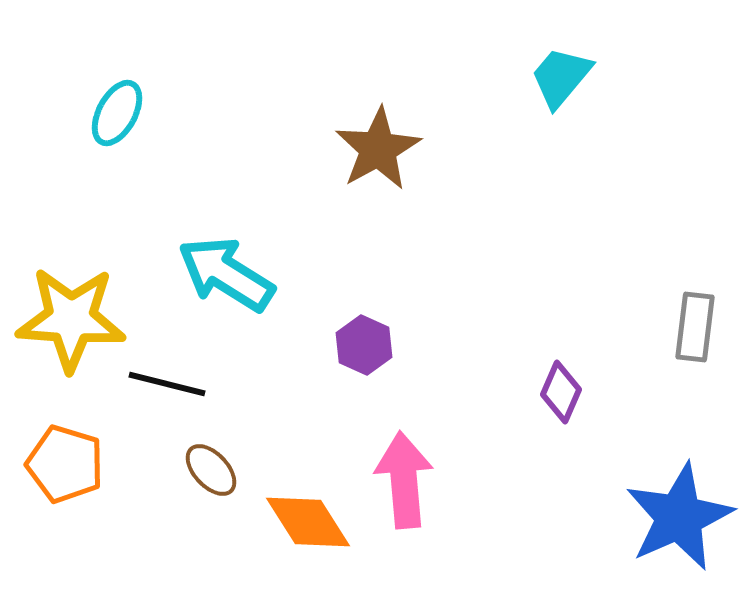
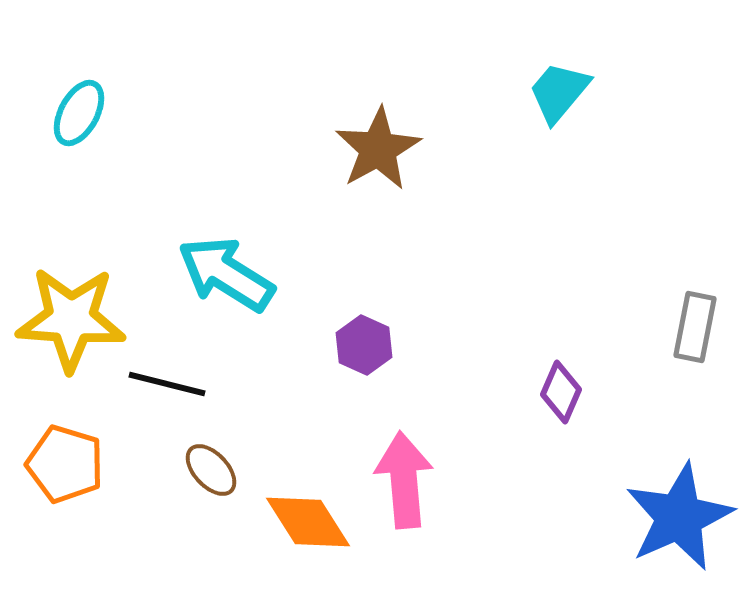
cyan trapezoid: moved 2 px left, 15 px down
cyan ellipse: moved 38 px left
gray rectangle: rotated 4 degrees clockwise
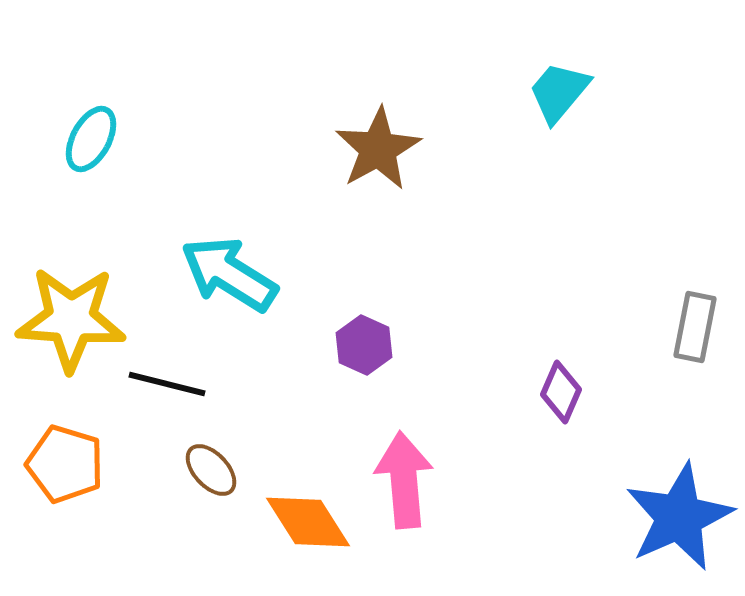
cyan ellipse: moved 12 px right, 26 px down
cyan arrow: moved 3 px right
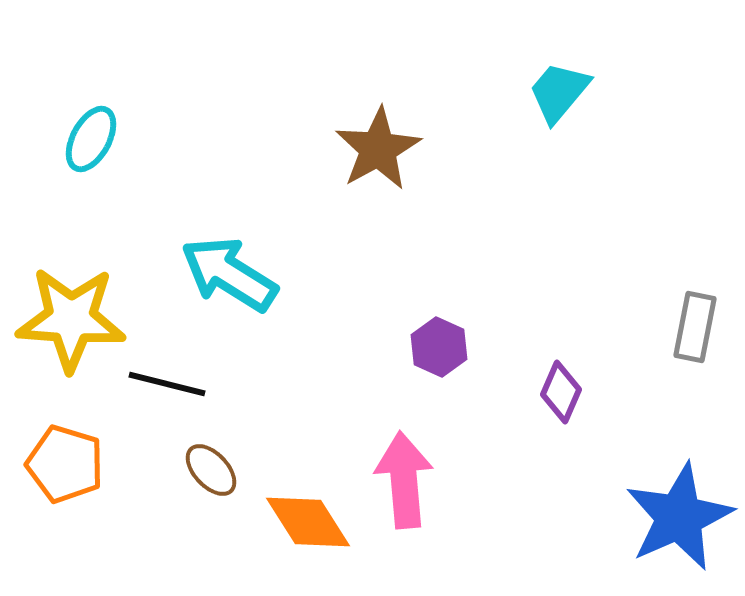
purple hexagon: moved 75 px right, 2 px down
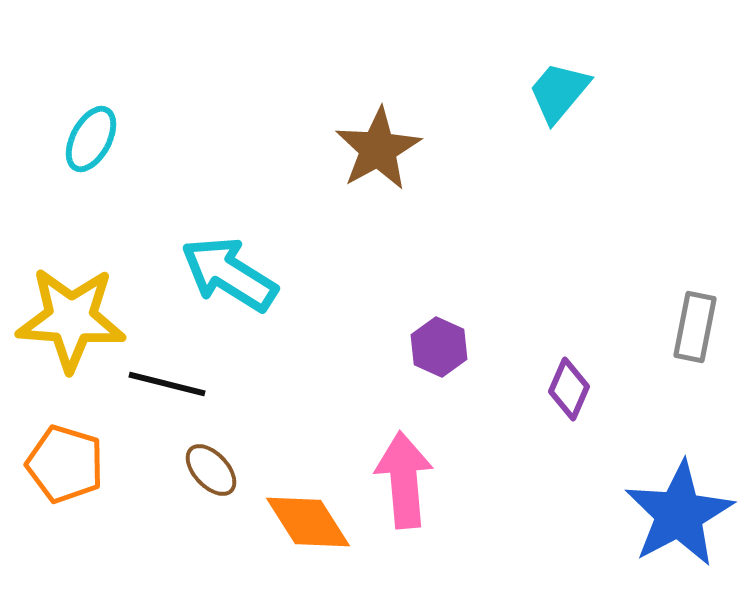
purple diamond: moved 8 px right, 3 px up
blue star: moved 3 px up; rotated 4 degrees counterclockwise
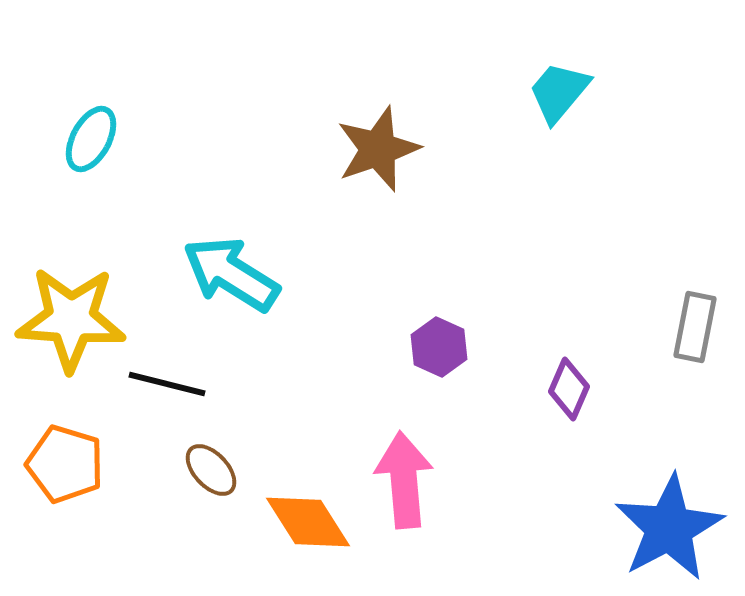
brown star: rotated 10 degrees clockwise
cyan arrow: moved 2 px right
blue star: moved 10 px left, 14 px down
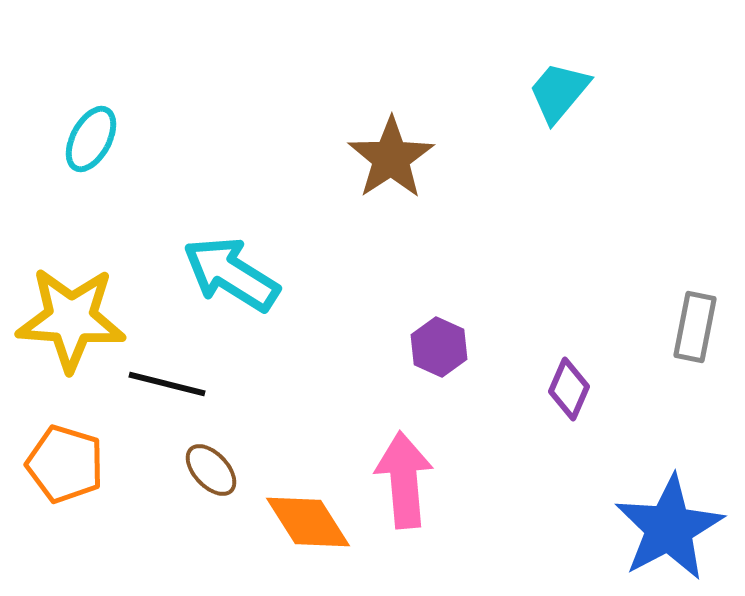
brown star: moved 13 px right, 9 px down; rotated 14 degrees counterclockwise
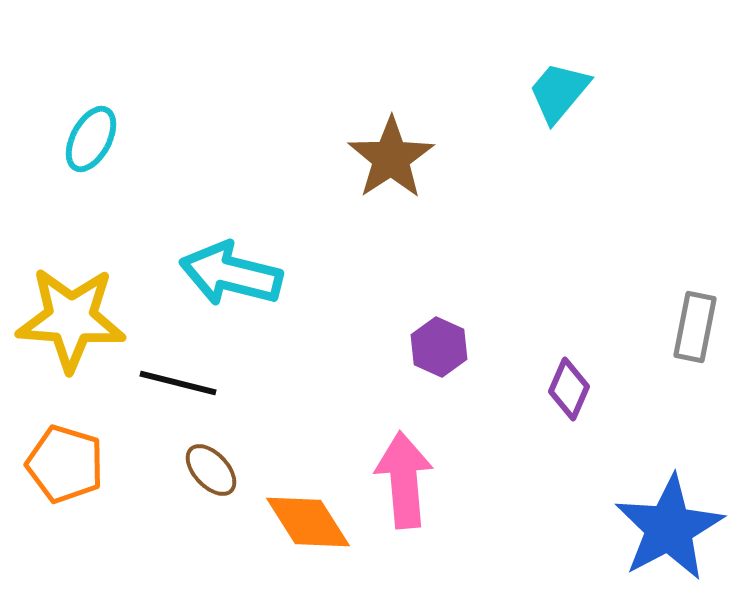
cyan arrow: rotated 18 degrees counterclockwise
black line: moved 11 px right, 1 px up
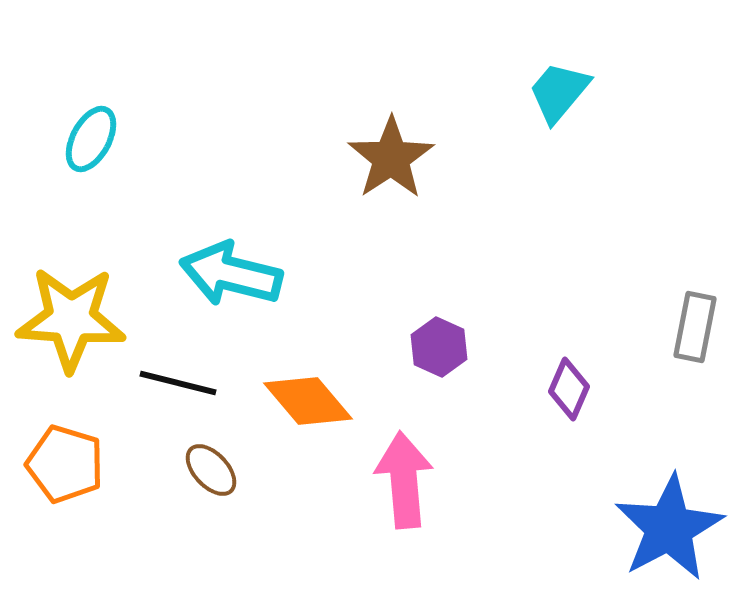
orange diamond: moved 121 px up; rotated 8 degrees counterclockwise
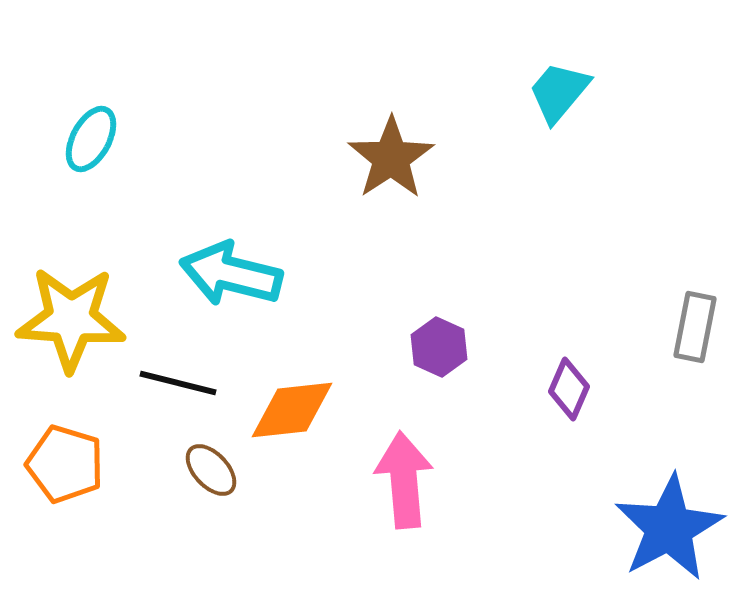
orange diamond: moved 16 px left, 9 px down; rotated 56 degrees counterclockwise
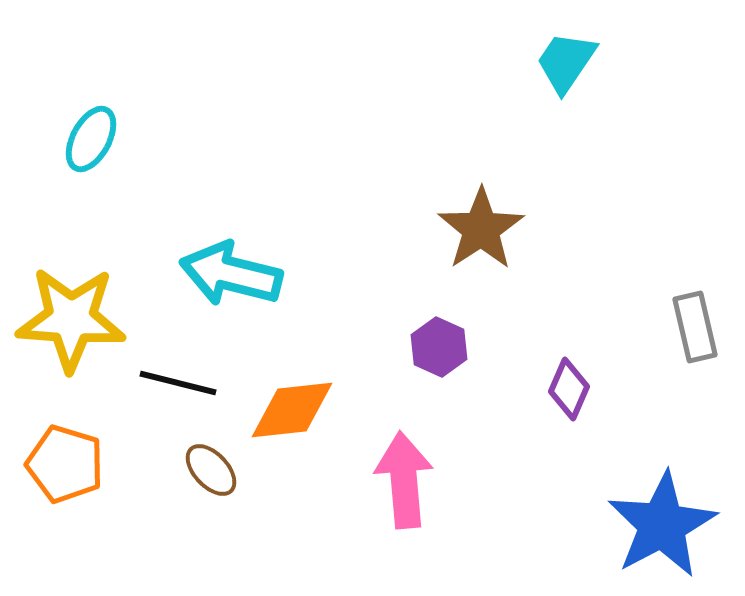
cyan trapezoid: moved 7 px right, 30 px up; rotated 6 degrees counterclockwise
brown star: moved 90 px right, 71 px down
gray rectangle: rotated 24 degrees counterclockwise
blue star: moved 7 px left, 3 px up
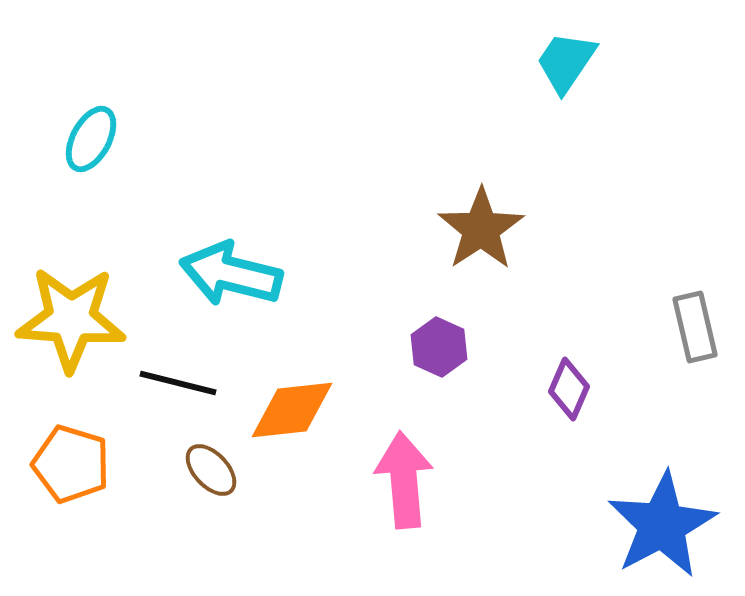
orange pentagon: moved 6 px right
